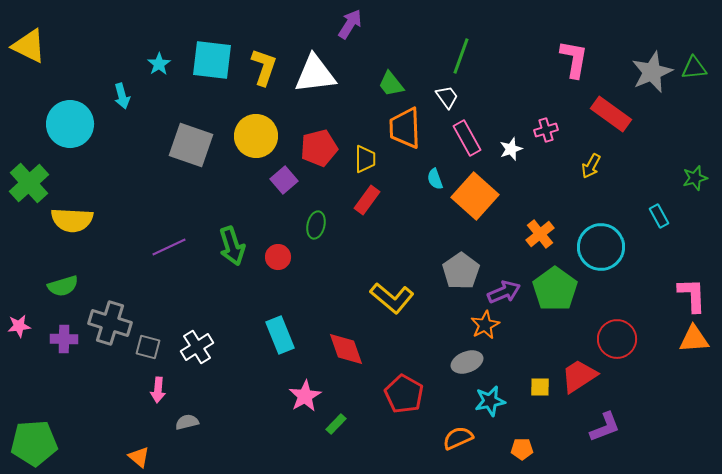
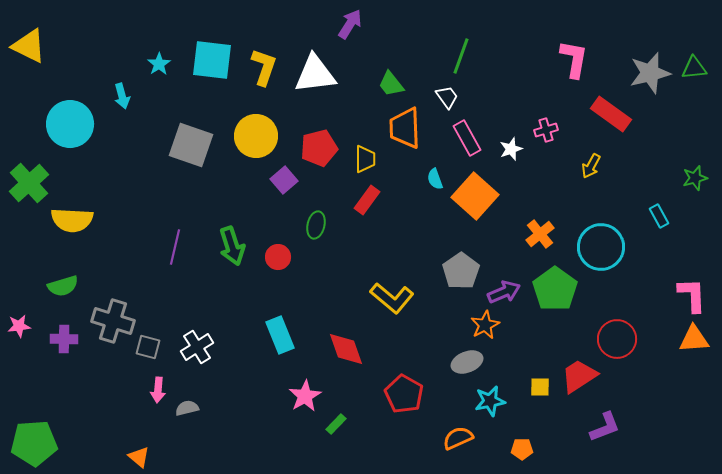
gray star at (652, 72): moved 2 px left, 1 px down; rotated 9 degrees clockwise
purple line at (169, 247): moved 6 px right; rotated 52 degrees counterclockwise
gray cross at (110, 323): moved 3 px right, 2 px up
gray semicircle at (187, 422): moved 14 px up
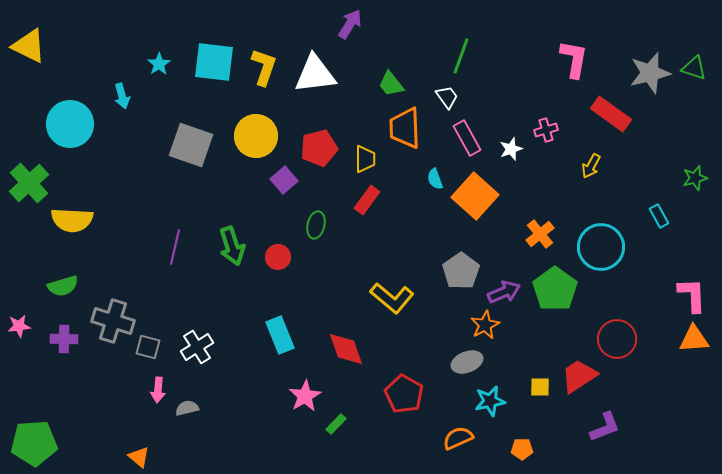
cyan square at (212, 60): moved 2 px right, 2 px down
green triangle at (694, 68): rotated 24 degrees clockwise
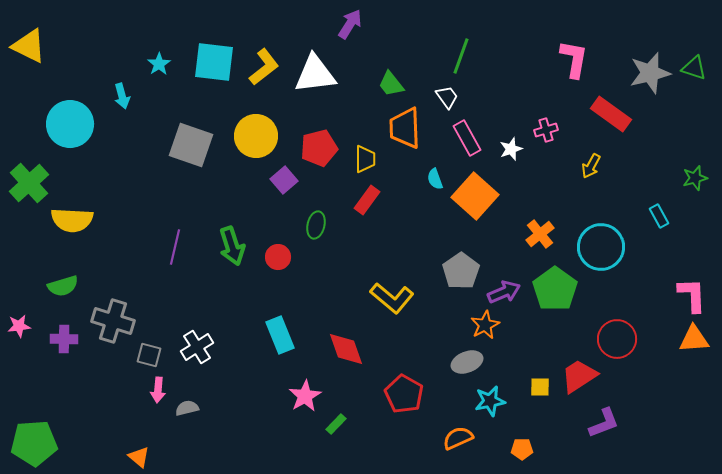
yellow L-shape at (264, 67): rotated 33 degrees clockwise
gray square at (148, 347): moved 1 px right, 8 px down
purple L-shape at (605, 427): moved 1 px left, 4 px up
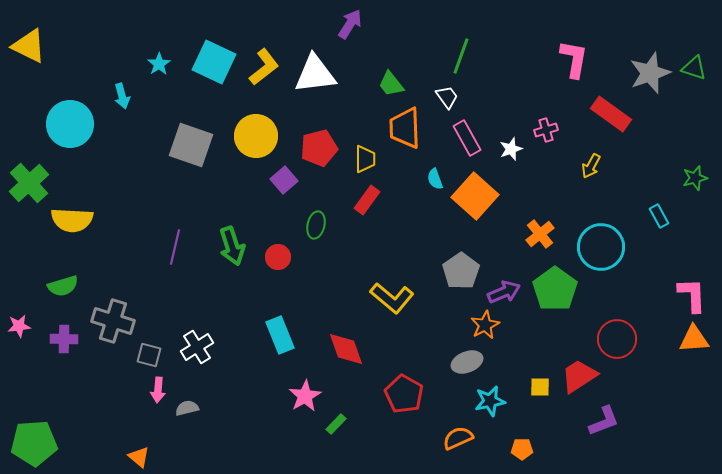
cyan square at (214, 62): rotated 18 degrees clockwise
gray star at (650, 73): rotated 6 degrees counterclockwise
purple L-shape at (604, 423): moved 2 px up
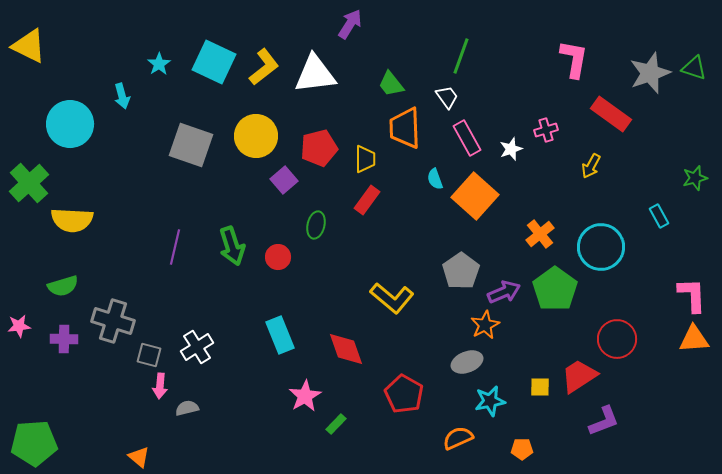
pink arrow at (158, 390): moved 2 px right, 4 px up
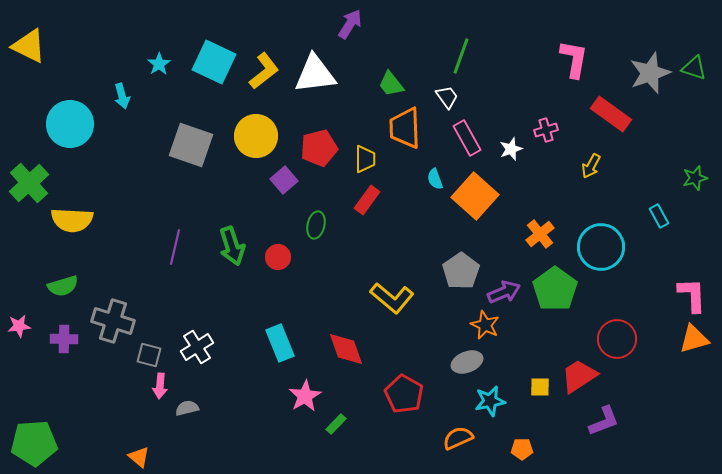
yellow L-shape at (264, 67): moved 4 px down
orange star at (485, 325): rotated 20 degrees counterclockwise
cyan rectangle at (280, 335): moved 8 px down
orange triangle at (694, 339): rotated 12 degrees counterclockwise
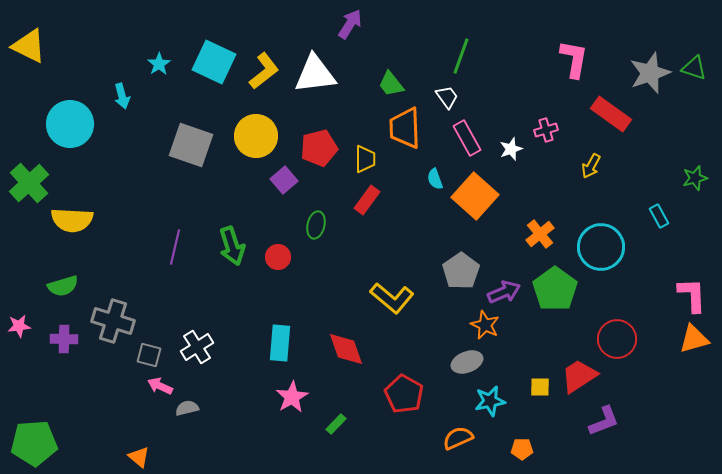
cyan rectangle at (280, 343): rotated 27 degrees clockwise
pink arrow at (160, 386): rotated 110 degrees clockwise
pink star at (305, 396): moved 13 px left, 1 px down
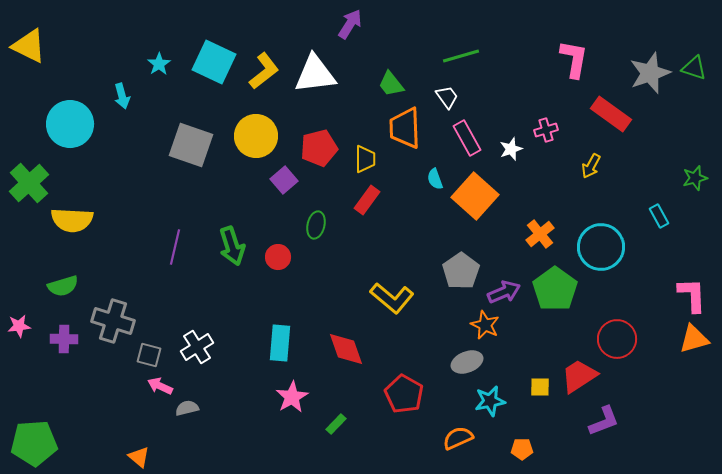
green line at (461, 56): rotated 54 degrees clockwise
